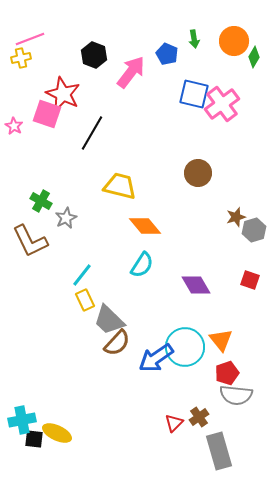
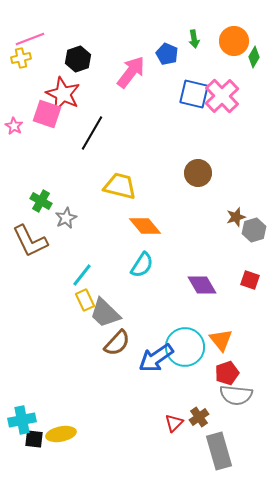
black hexagon: moved 16 px left, 4 px down; rotated 20 degrees clockwise
pink cross: moved 8 px up; rotated 8 degrees counterclockwise
purple diamond: moved 6 px right
gray trapezoid: moved 4 px left, 7 px up
yellow ellipse: moved 4 px right, 1 px down; rotated 36 degrees counterclockwise
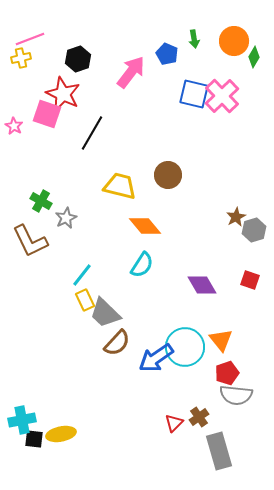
brown circle: moved 30 px left, 2 px down
brown star: rotated 12 degrees counterclockwise
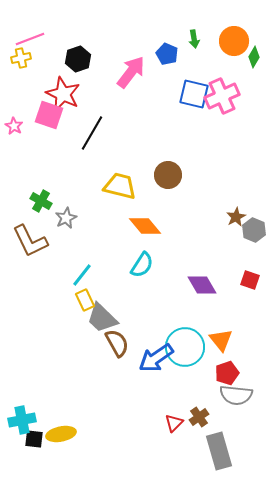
pink cross: rotated 20 degrees clockwise
pink square: moved 2 px right, 1 px down
gray hexagon: rotated 20 degrees counterclockwise
gray trapezoid: moved 3 px left, 5 px down
brown semicircle: rotated 72 degrees counterclockwise
